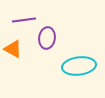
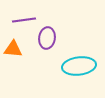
orange triangle: rotated 24 degrees counterclockwise
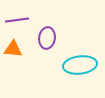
purple line: moved 7 px left
cyan ellipse: moved 1 px right, 1 px up
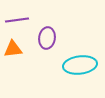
orange triangle: rotated 12 degrees counterclockwise
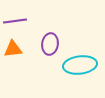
purple line: moved 2 px left, 1 px down
purple ellipse: moved 3 px right, 6 px down
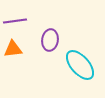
purple ellipse: moved 4 px up
cyan ellipse: rotated 56 degrees clockwise
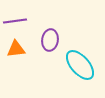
orange triangle: moved 3 px right
